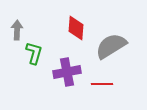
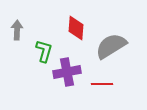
green L-shape: moved 10 px right, 2 px up
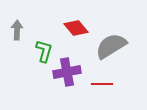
red diamond: rotated 45 degrees counterclockwise
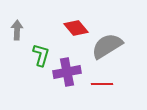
gray semicircle: moved 4 px left
green L-shape: moved 3 px left, 4 px down
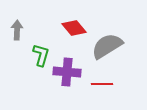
red diamond: moved 2 px left
purple cross: rotated 16 degrees clockwise
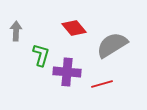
gray arrow: moved 1 px left, 1 px down
gray semicircle: moved 5 px right, 1 px up
red line: rotated 15 degrees counterclockwise
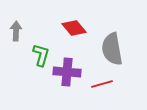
gray semicircle: moved 4 px down; rotated 68 degrees counterclockwise
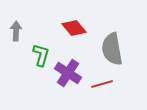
purple cross: moved 1 px right, 1 px down; rotated 28 degrees clockwise
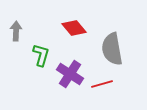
purple cross: moved 2 px right, 1 px down
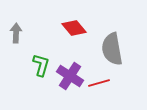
gray arrow: moved 2 px down
green L-shape: moved 10 px down
purple cross: moved 2 px down
red line: moved 3 px left, 1 px up
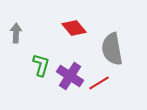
red line: rotated 15 degrees counterclockwise
